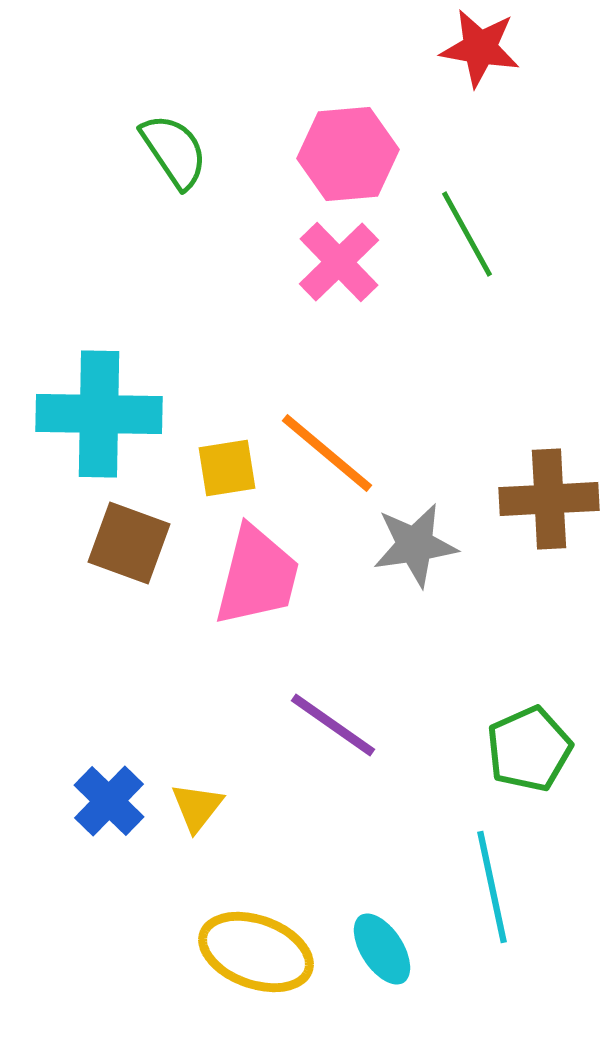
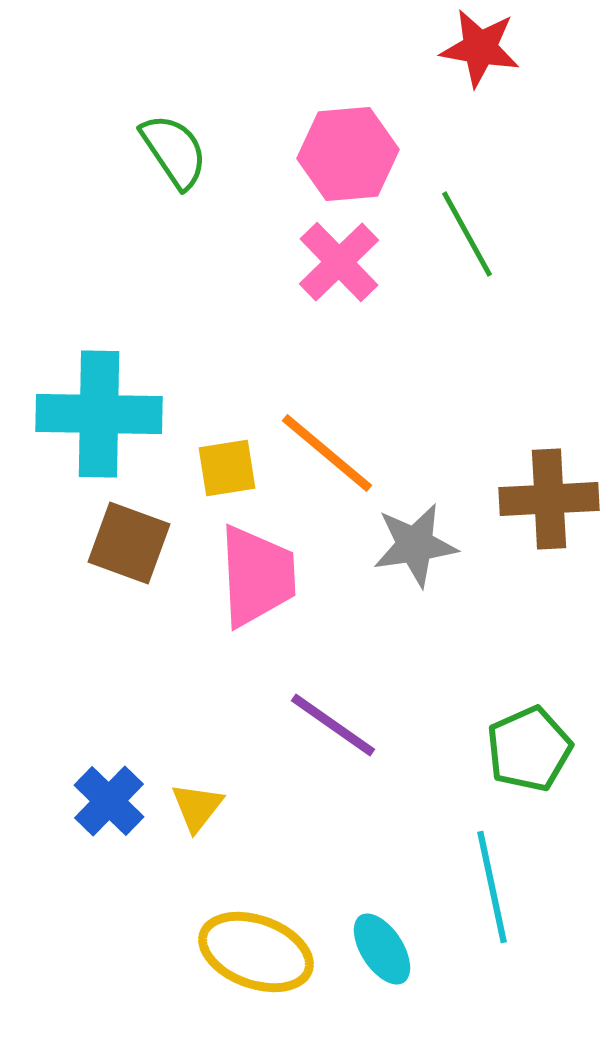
pink trapezoid: rotated 17 degrees counterclockwise
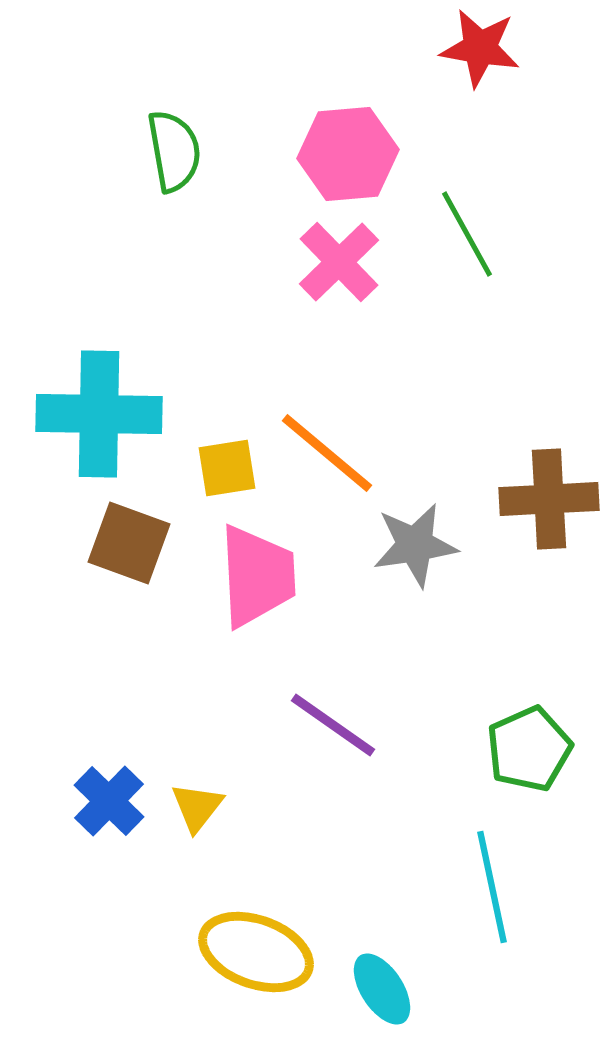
green semicircle: rotated 24 degrees clockwise
cyan ellipse: moved 40 px down
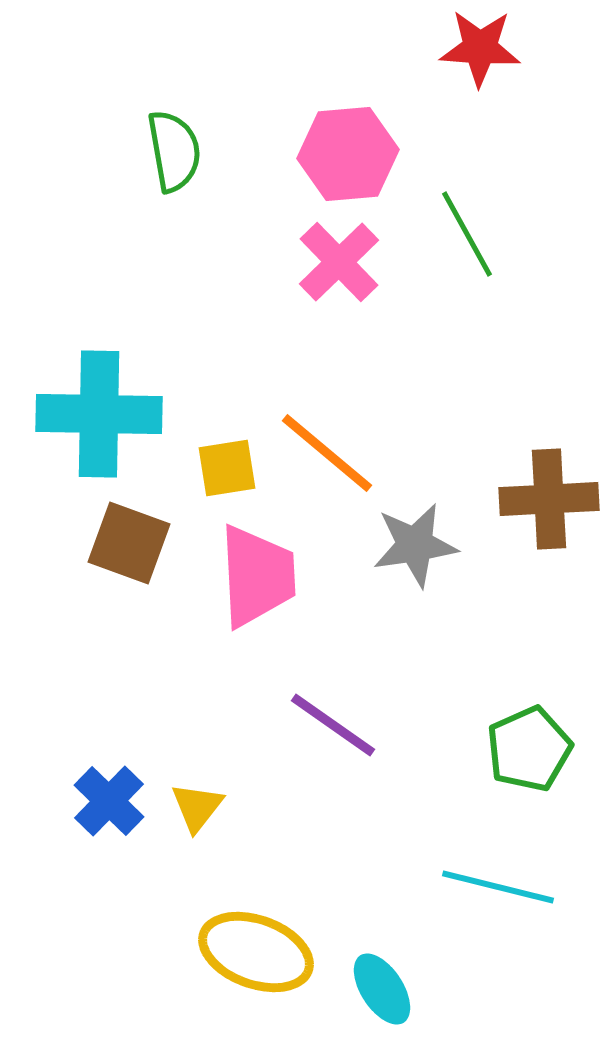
red star: rotated 6 degrees counterclockwise
cyan line: moved 6 px right; rotated 64 degrees counterclockwise
